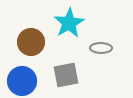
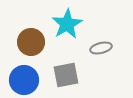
cyan star: moved 2 px left, 1 px down
gray ellipse: rotated 15 degrees counterclockwise
blue circle: moved 2 px right, 1 px up
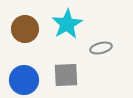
brown circle: moved 6 px left, 13 px up
gray square: rotated 8 degrees clockwise
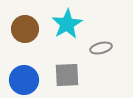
gray square: moved 1 px right
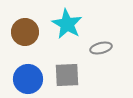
cyan star: rotated 12 degrees counterclockwise
brown circle: moved 3 px down
blue circle: moved 4 px right, 1 px up
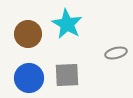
brown circle: moved 3 px right, 2 px down
gray ellipse: moved 15 px right, 5 px down
blue circle: moved 1 px right, 1 px up
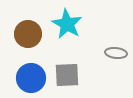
gray ellipse: rotated 20 degrees clockwise
blue circle: moved 2 px right
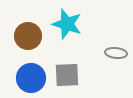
cyan star: rotated 12 degrees counterclockwise
brown circle: moved 2 px down
